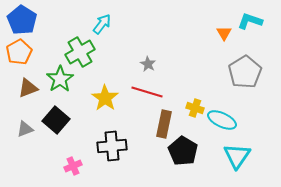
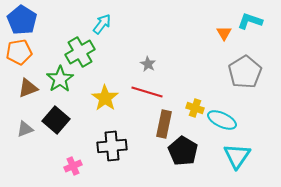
orange pentagon: rotated 20 degrees clockwise
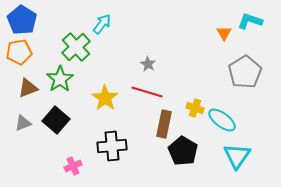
green cross: moved 4 px left, 5 px up; rotated 12 degrees counterclockwise
cyan ellipse: rotated 12 degrees clockwise
gray triangle: moved 2 px left, 6 px up
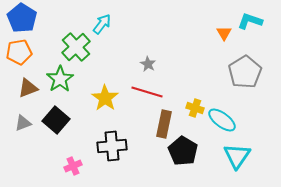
blue pentagon: moved 2 px up
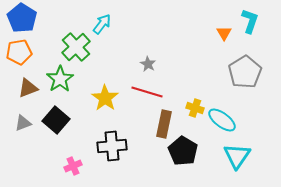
cyan L-shape: rotated 90 degrees clockwise
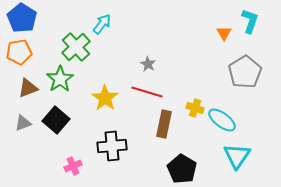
black pentagon: moved 1 px left, 18 px down
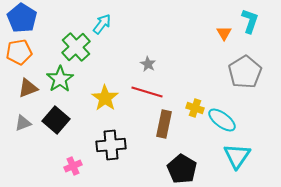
black cross: moved 1 px left, 1 px up
